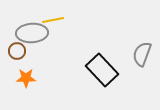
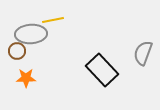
gray ellipse: moved 1 px left, 1 px down
gray semicircle: moved 1 px right, 1 px up
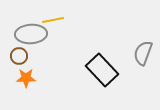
brown circle: moved 2 px right, 5 px down
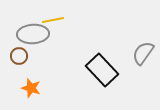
gray ellipse: moved 2 px right
gray semicircle: rotated 15 degrees clockwise
orange star: moved 5 px right, 10 px down; rotated 18 degrees clockwise
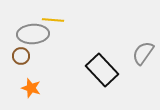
yellow line: rotated 15 degrees clockwise
brown circle: moved 2 px right
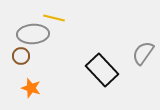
yellow line: moved 1 px right, 2 px up; rotated 10 degrees clockwise
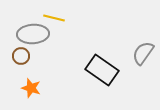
black rectangle: rotated 12 degrees counterclockwise
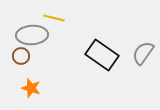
gray ellipse: moved 1 px left, 1 px down
black rectangle: moved 15 px up
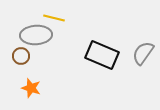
gray ellipse: moved 4 px right
black rectangle: rotated 12 degrees counterclockwise
